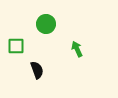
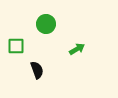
green arrow: rotated 84 degrees clockwise
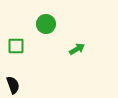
black semicircle: moved 24 px left, 15 px down
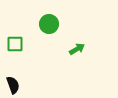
green circle: moved 3 px right
green square: moved 1 px left, 2 px up
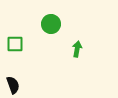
green circle: moved 2 px right
green arrow: rotated 49 degrees counterclockwise
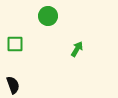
green circle: moved 3 px left, 8 px up
green arrow: rotated 21 degrees clockwise
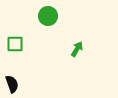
black semicircle: moved 1 px left, 1 px up
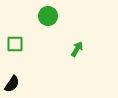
black semicircle: rotated 54 degrees clockwise
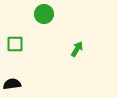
green circle: moved 4 px left, 2 px up
black semicircle: rotated 132 degrees counterclockwise
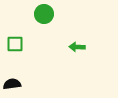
green arrow: moved 2 px up; rotated 119 degrees counterclockwise
